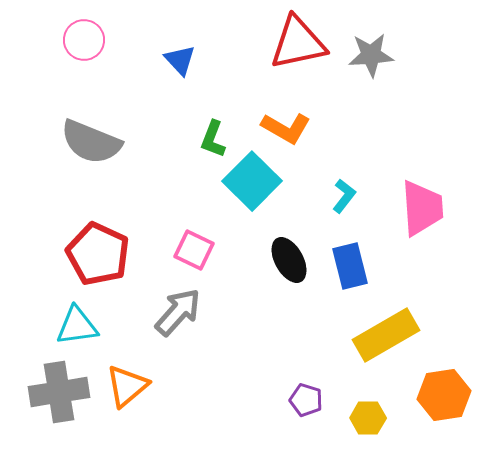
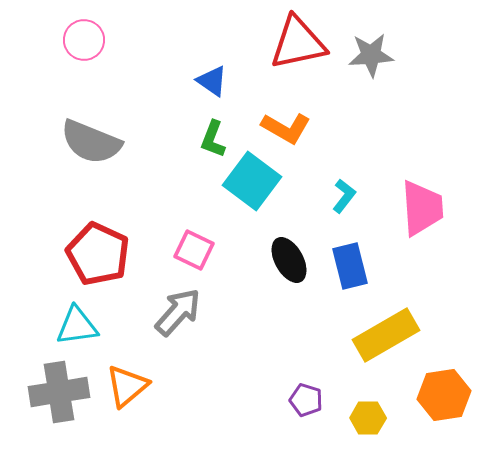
blue triangle: moved 32 px right, 21 px down; rotated 12 degrees counterclockwise
cyan square: rotated 8 degrees counterclockwise
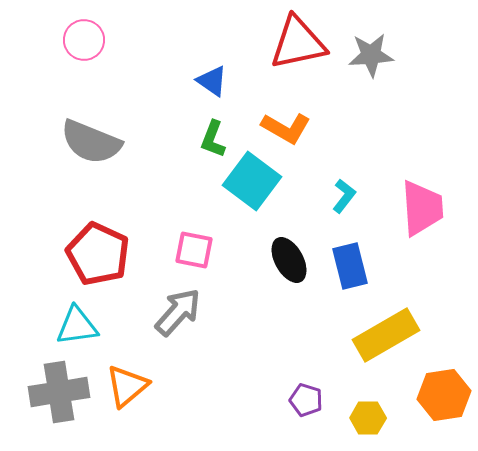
pink square: rotated 15 degrees counterclockwise
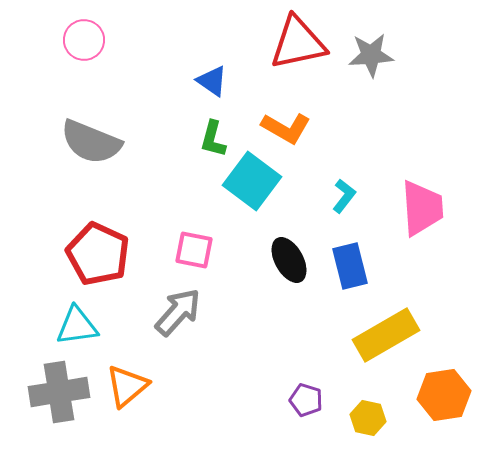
green L-shape: rotated 6 degrees counterclockwise
yellow hexagon: rotated 12 degrees clockwise
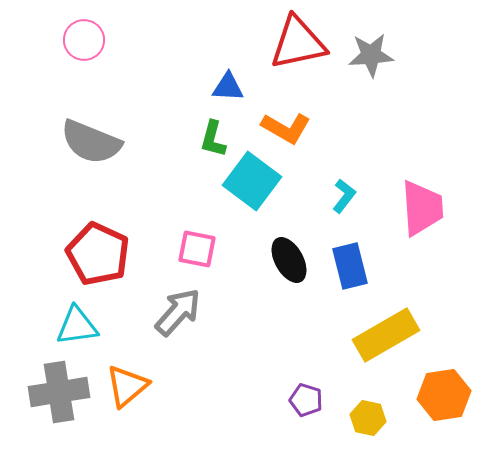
blue triangle: moved 16 px right, 6 px down; rotated 32 degrees counterclockwise
pink square: moved 3 px right, 1 px up
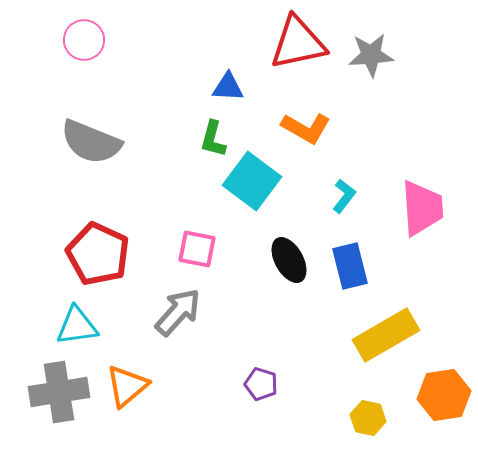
orange L-shape: moved 20 px right
purple pentagon: moved 45 px left, 16 px up
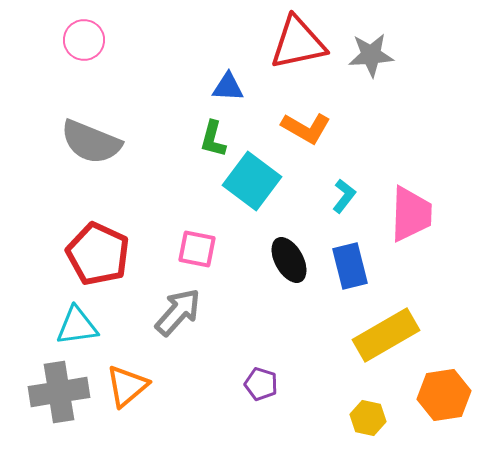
pink trapezoid: moved 11 px left, 6 px down; rotated 6 degrees clockwise
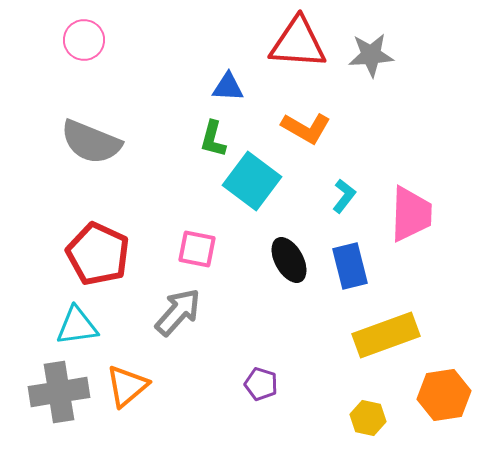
red triangle: rotated 16 degrees clockwise
yellow rectangle: rotated 10 degrees clockwise
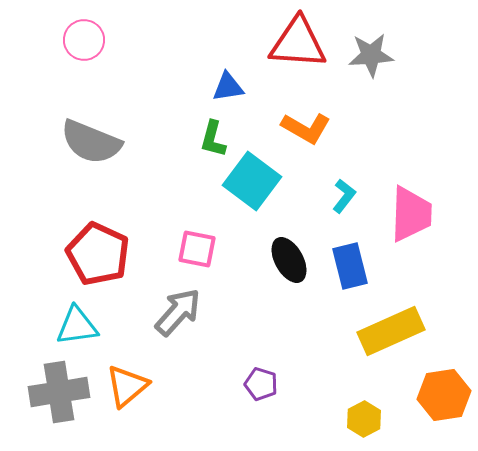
blue triangle: rotated 12 degrees counterclockwise
yellow rectangle: moved 5 px right, 4 px up; rotated 4 degrees counterclockwise
yellow hexagon: moved 4 px left, 1 px down; rotated 20 degrees clockwise
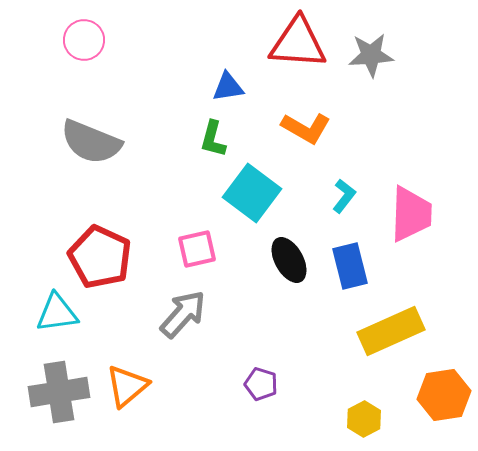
cyan square: moved 12 px down
pink square: rotated 24 degrees counterclockwise
red pentagon: moved 2 px right, 3 px down
gray arrow: moved 5 px right, 2 px down
cyan triangle: moved 20 px left, 13 px up
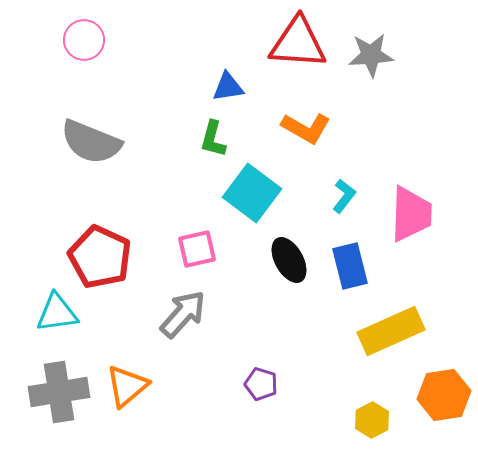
yellow hexagon: moved 8 px right, 1 px down
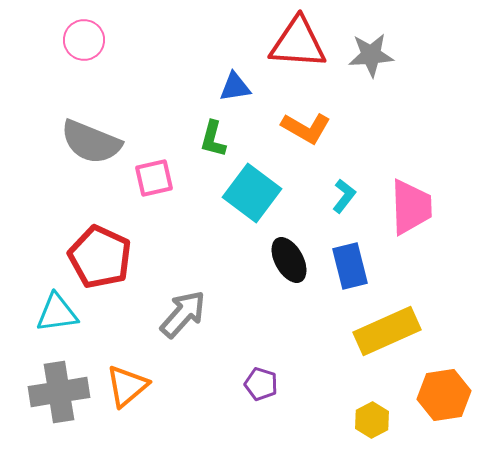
blue triangle: moved 7 px right
pink trapezoid: moved 7 px up; rotated 4 degrees counterclockwise
pink square: moved 43 px left, 71 px up
yellow rectangle: moved 4 px left
